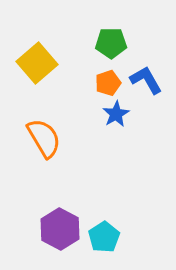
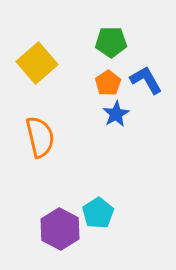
green pentagon: moved 1 px up
orange pentagon: rotated 15 degrees counterclockwise
orange semicircle: moved 4 px left, 1 px up; rotated 18 degrees clockwise
cyan pentagon: moved 6 px left, 24 px up
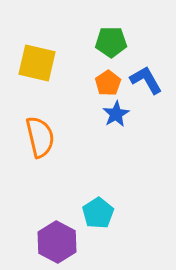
yellow square: rotated 36 degrees counterclockwise
purple hexagon: moved 3 px left, 13 px down
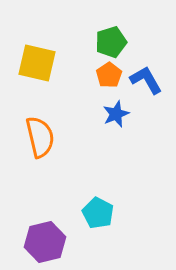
green pentagon: rotated 16 degrees counterclockwise
orange pentagon: moved 1 px right, 8 px up
blue star: rotated 8 degrees clockwise
cyan pentagon: rotated 12 degrees counterclockwise
purple hexagon: moved 12 px left; rotated 18 degrees clockwise
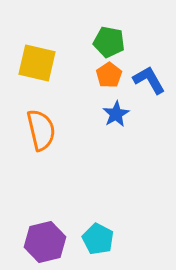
green pentagon: moved 2 px left; rotated 28 degrees clockwise
blue L-shape: moved 3 px right
blue star: rotated 8 degrees counterclockwise
orange semicircle: moved 1 px right, 7 px up
cyan pentagon: moved 26 px down
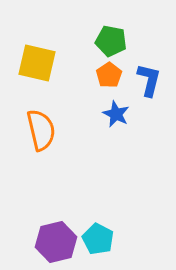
green pentagon: moved 2 px right, 1 px up
blue L-shape: rotated 44 degrees clockwise
blue star: rotated 16 degrees counterclockwise
purple hexagon: moved 11 px right
